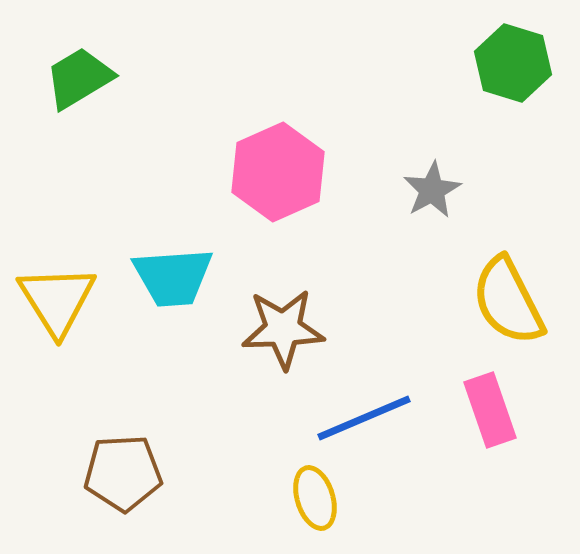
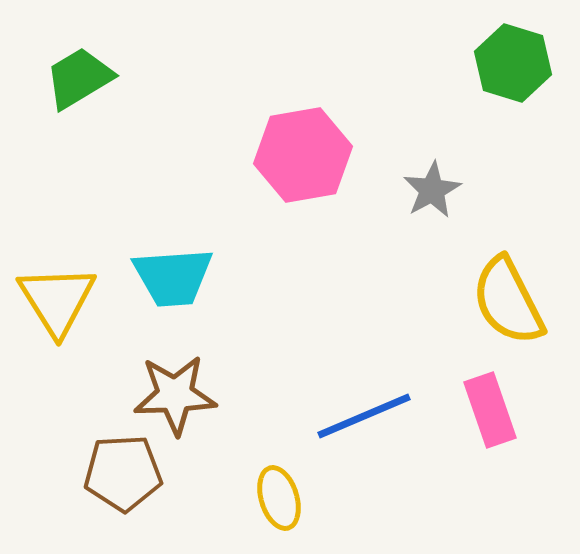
pink hexagon: moved 25 px right, 17 px up; rotated 14 degrees clockwise
brown star: moved 108 px left, 66 px down
blue line: moved 2 px up
yellow ellipse: moved 36 px left
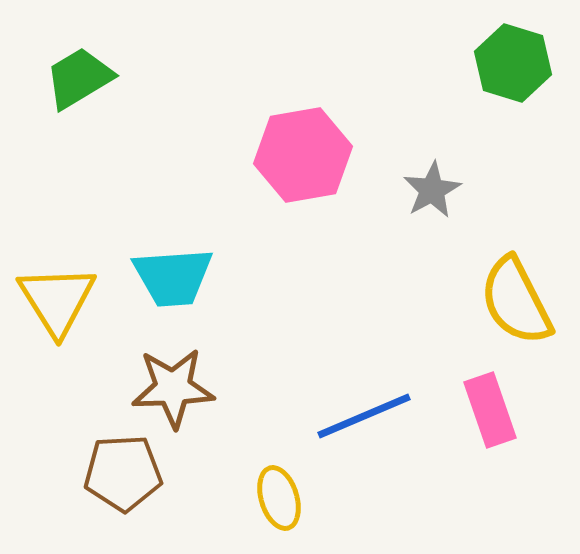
yellow semicircle: moved 8 px right
brown star: moved 2 px left, 7 px up
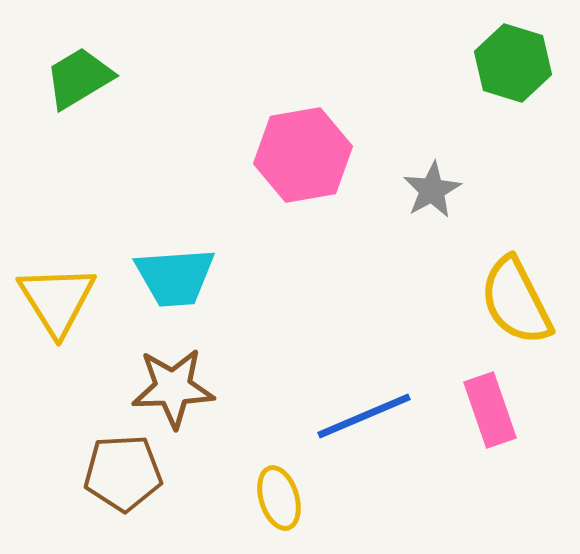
cyan trapezoid: moved 2 px right
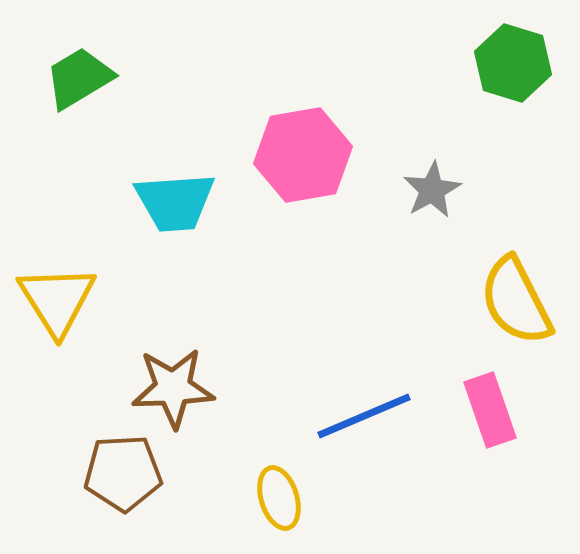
cyan trapezoid: moved 75 px up
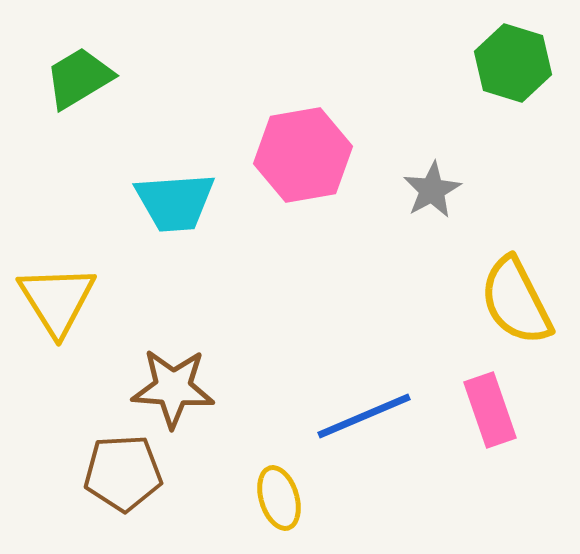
brown star: rotated 6 degrees clockwise
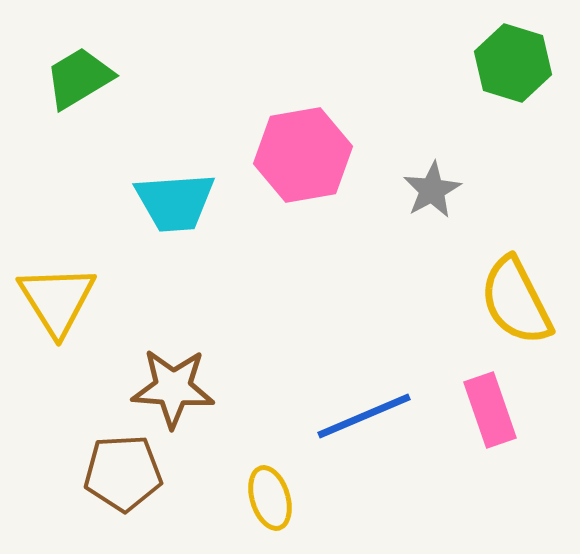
yellow ellipse: moved 9 px left
